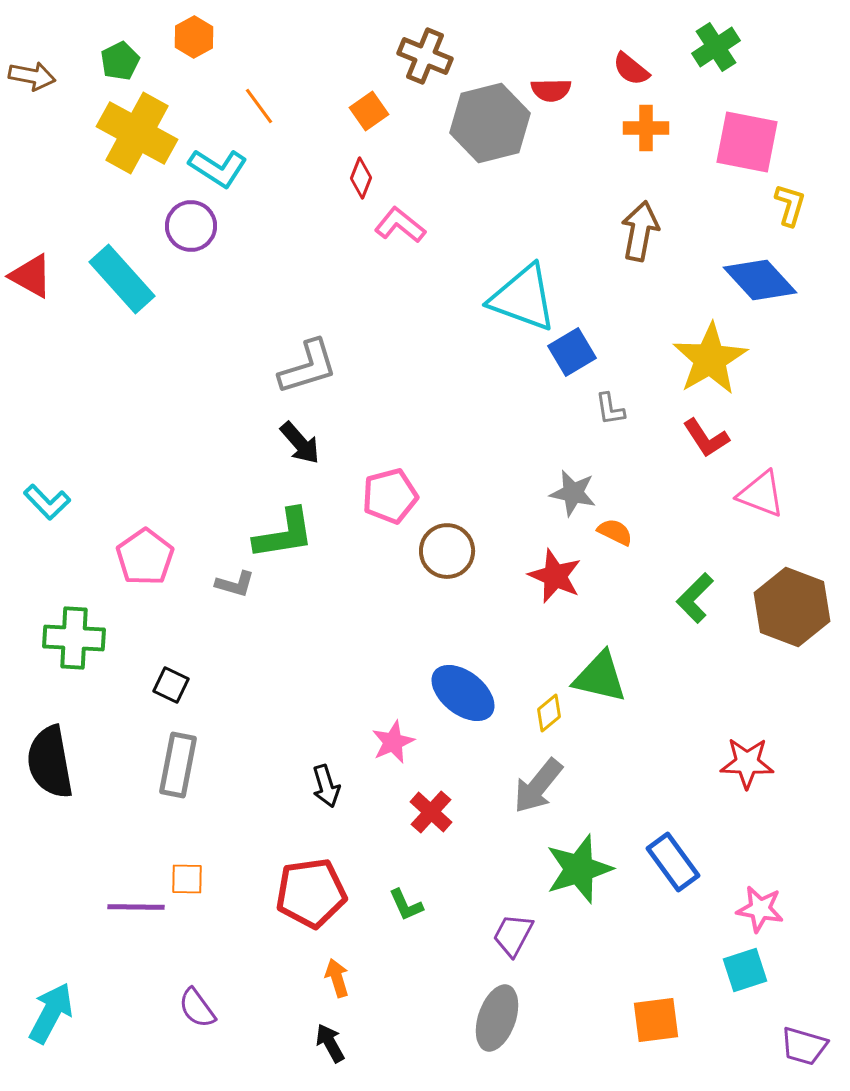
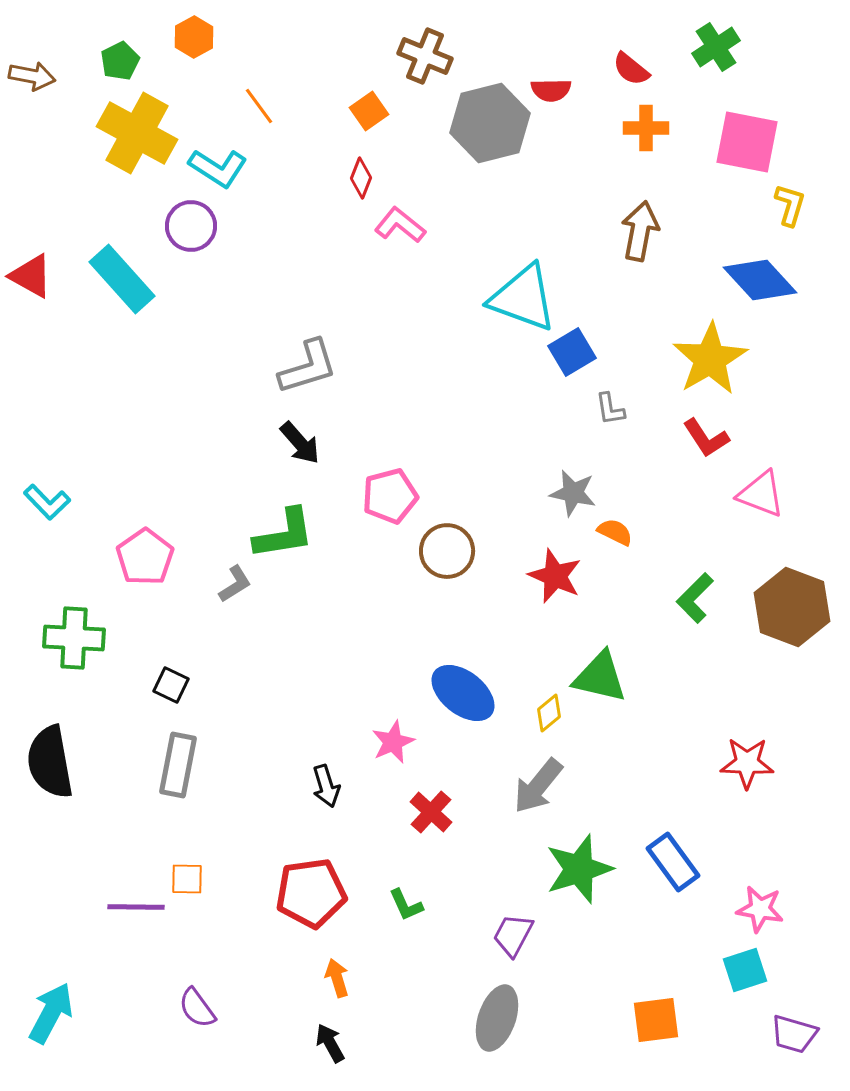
gray L-shape at (235, 584): rotated 48 degrees counterclockwise
purple trapezoid at (804, 1046): moved 10 px left, 12 px up
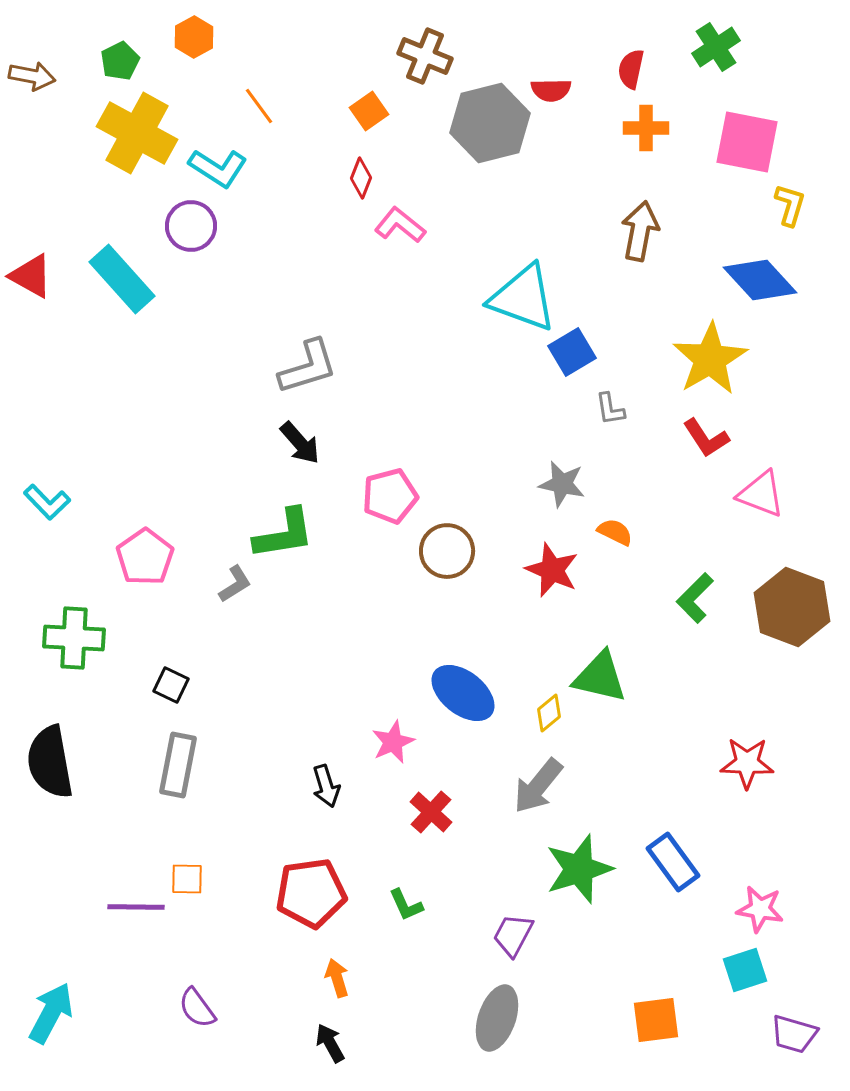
red semicircle at (631, 69): rotated 63 degrees clockwise
gray star at (573, 493): moved 11 px left, 9 px up
red star at (555, 576): moved 3 px left, 6 px up
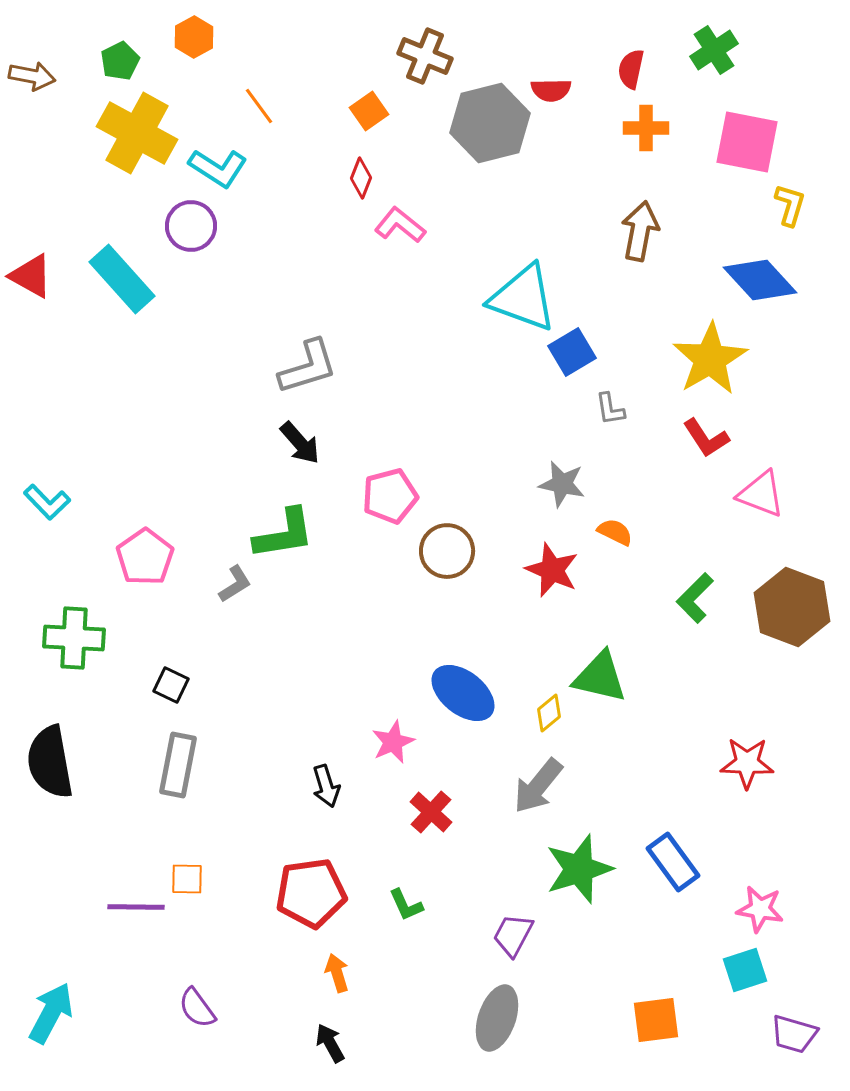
green cross at (716, 47): moved 2 px left, 3 px down
orange arrow at (337, 978): moved 5 px up
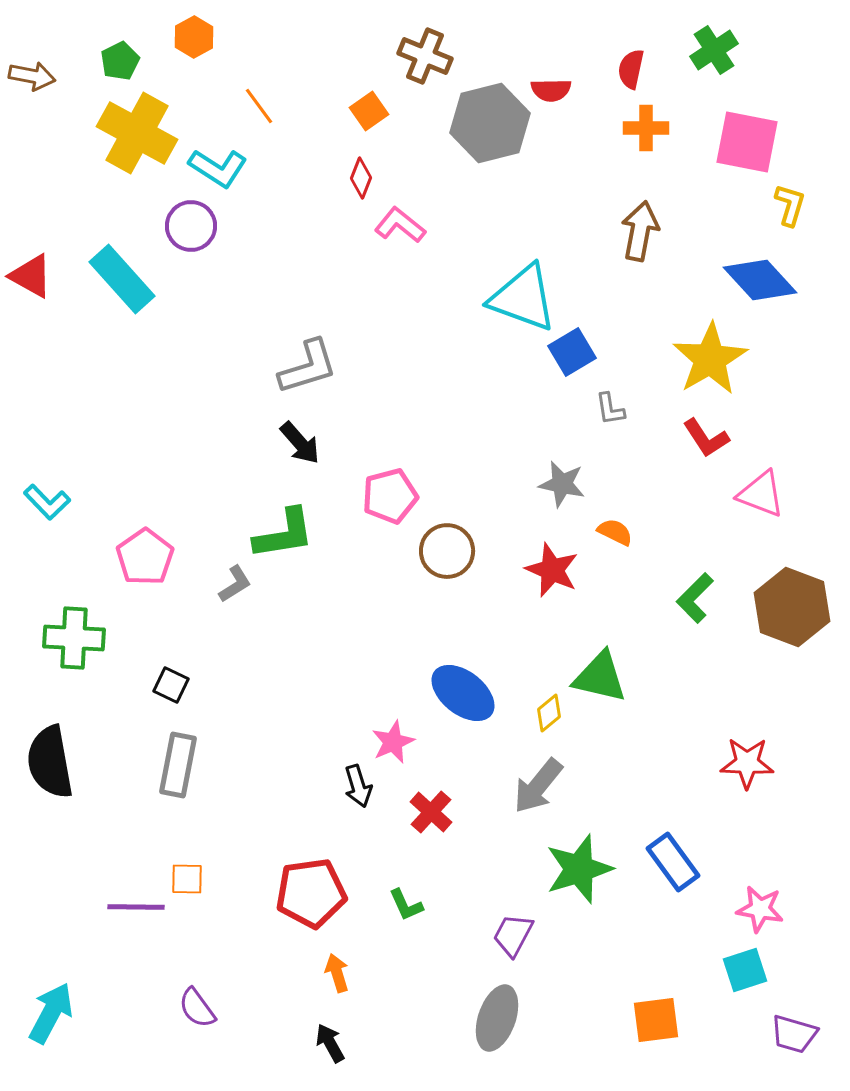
black arrow at (326, 786): moved 32 px right
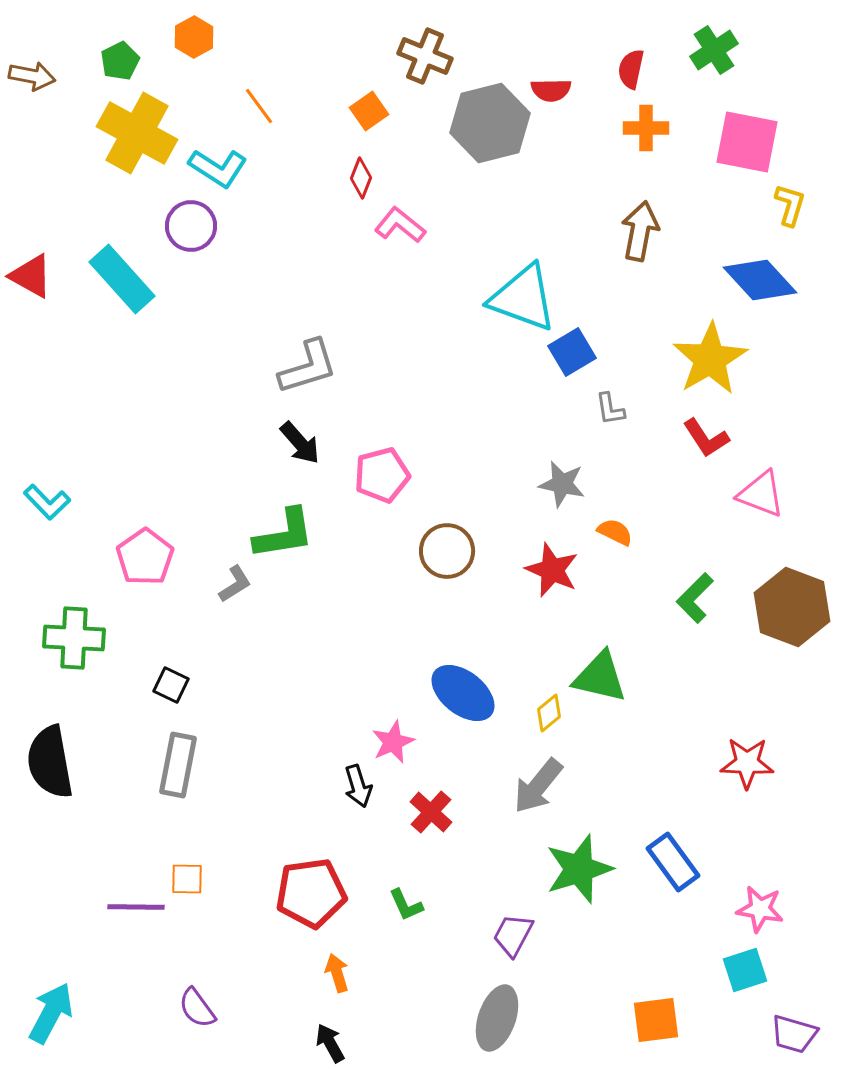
pink pentagon at (390, 496): moved 8 px left, 21 px up
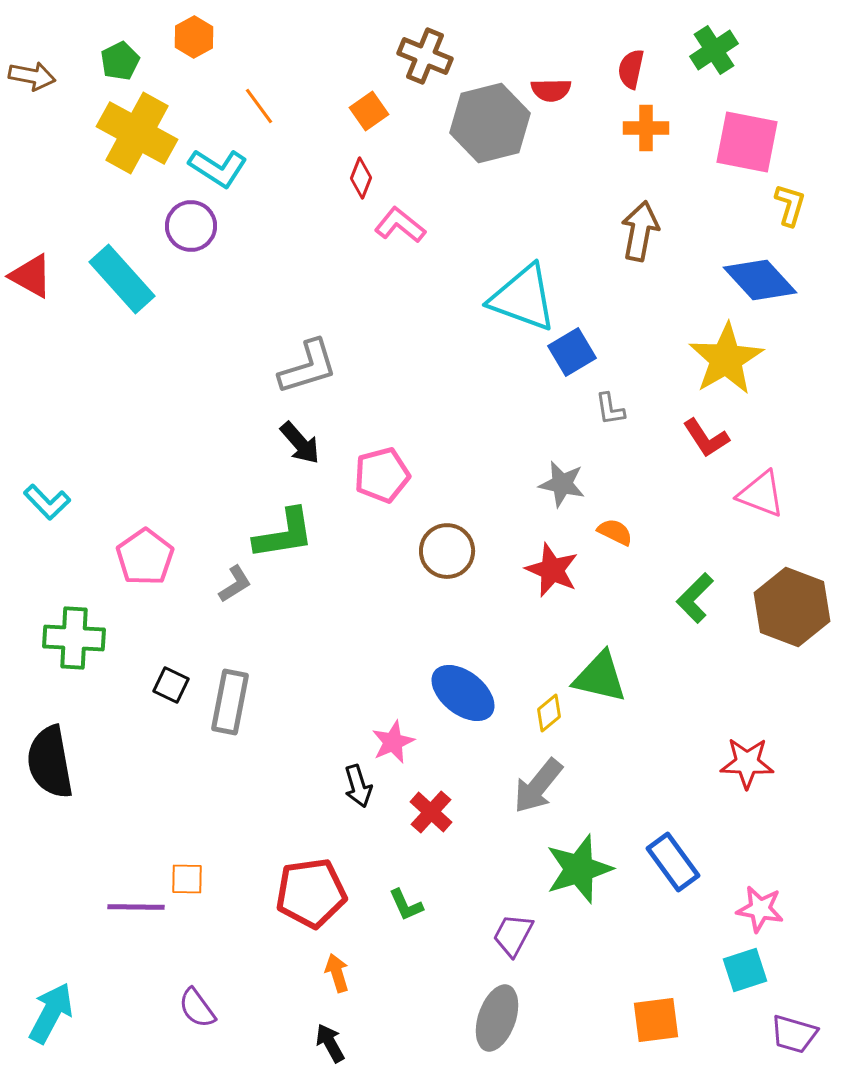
yellow star at (710, 359): moved 16 px right
gray rectangle at (178, 765): moved 52 px right, 63 px up
